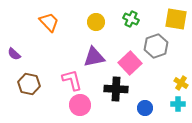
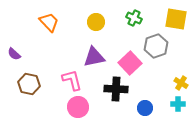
green cross: moved 3 px right, 1 px up
pink circle: moved 2 px left, 2 px down
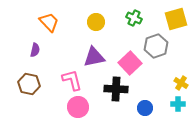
yellow square: rotated 25 degrees counterclockwise
purple semicircle: moved 21 px right, 4 px up; rotated 120 degrees counterclockwise
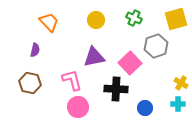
yellow circle: moved 2 px up
brown hexagon: moved 1 px right, 1 px up
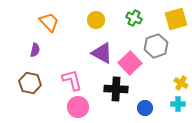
purple triangle: moved 8 px right, 4 px up; rotated 40 degrees clockwise
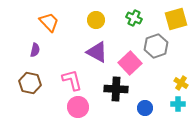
purple triangle: moved 5 px left, 1 px up
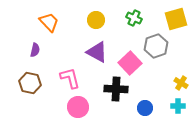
pink L-shape: moved 2 px left, 2 px up
cyan cross: moved 2 px down
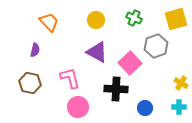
cyan cross: moved 1 px right, 1 px down
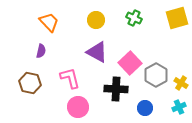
yellow square: moved 1 px right, 1 px up
gray hexagon: moved 29 px down; rotated 10 degrees counterclockwise
purple semicircle: moved 6 px right, 1 px down
cyan cross: rotated 24 degrees counterclockwise
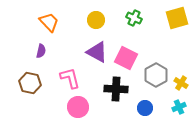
pink square: moved 4 px left, 5 px up; rotated 20 degrees counterclockwise
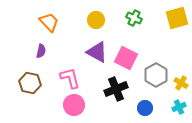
black cross: rotated 25 degrees counterclockwise
pink circle: moved 4 px left, 2 px up
